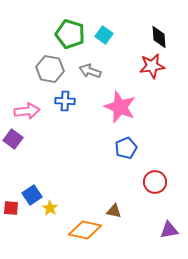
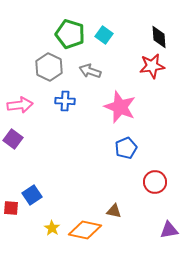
gray hexagon: moved 1 px left, 2 px up; rotated 16 degrees clockwise
pink arrow: moved 7 px left, 6 px up
yellow star: moved 2 px right, 20 px down
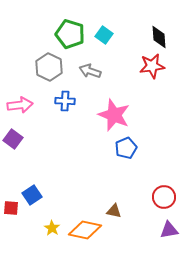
pink star: moved 6 px left, 8 px down
red circle: moved 9 px right, 15 px down
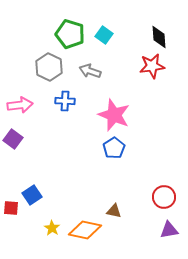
blue pentagon: moved 12 px left; rotated 10 degrees counterclockwise
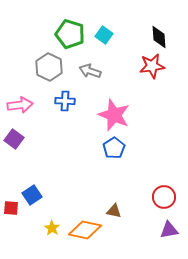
purple square: moved 1 px right
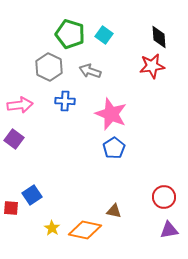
pink star: moved 3 px left, 1 px up
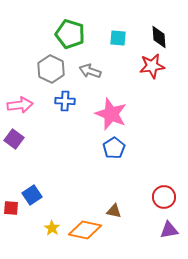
cyan square: moved 14 px right, 3 px down; rotated 30 degrees counterclockwise
gray hexagon: moved 2 px right, 2 px down
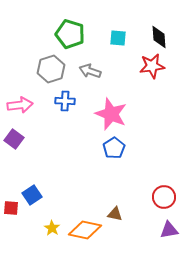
gray hexagon: rotated 16 degrees clockwise
brown triangle: moved 1 px right, 3 px down
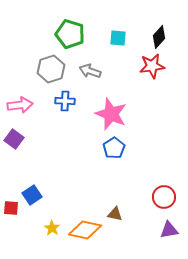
black diamond: rotated 45 degrees clockwise
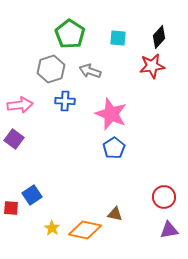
green pentagon: rotated 16 degrees clockwise
